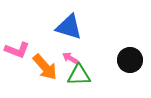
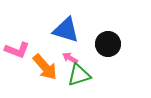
blue triangle: moved 3 px left, 3 px down
black circle: moved 22 px left, 16 px up
green triangle: rotated 15 degrees counterclockwise
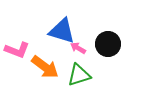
blue triangle: moved 4 px left, 1 px down
pink arrow: moved 8 px right, 10 px up
orange arrow: rotated 12 degrees counterclockwise
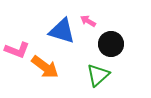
black circle: moved 3 px right
pink arrow: moved 10 px right, 27 px up
green triangle: moved 19 px right; rotated 25 degrees counterclockwise
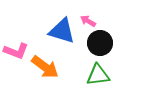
black circle: moved 11 px left, 1 px up
pink L-shape: moved 1 px left, 1 px down
green triangle: rotated 35 degrees clockwise
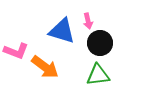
pink arrow: rotated 133 degrees counterclockwise
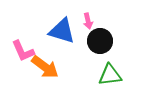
black circle: moved 2 px up
pink L-shape: moved 7 px right; rotated 45 degrees clockwise
green triangle: moved 12 px right
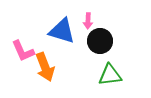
pink arrow: rotated 14 degrees clockwise
orange arrow: rotated 32 degrees clockwise
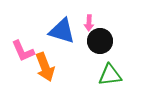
pink arrow: moved 1 px right, 2 px down
